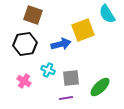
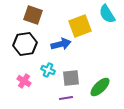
yellow square: moved 3 px left, 4 px up
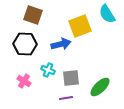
black hexagon: rotated 10 degrees clockwise
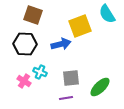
cyan cross: moved 8 px left, 2 px down
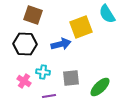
yellow square: moved 1 px right, 1 px down
cyan cross: moved 3 px right; rotated 16 degrees counterclockwise
purple line: moved 17 px left, 2 px up
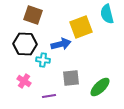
cyan semicircle: rotated 18 degrees clockwise
cyan cross: moved 12 px up
